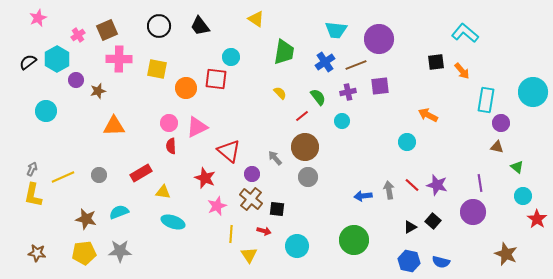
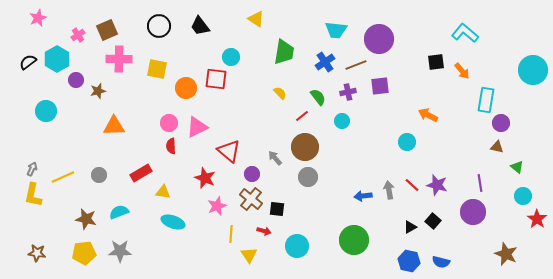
cyan circle at (533, 92): moved 22 px up
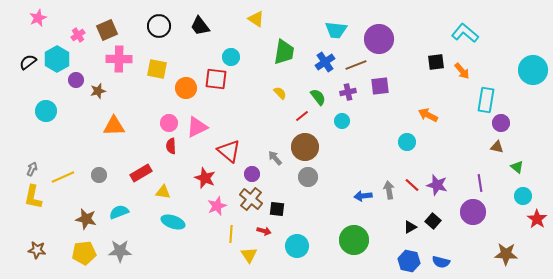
yellow L-shape at (33, 195): moved 2 px down
brown star at (37, 253): moved 3 px up
brown star at (506, 254): rotated 20 degrees counterclockwise
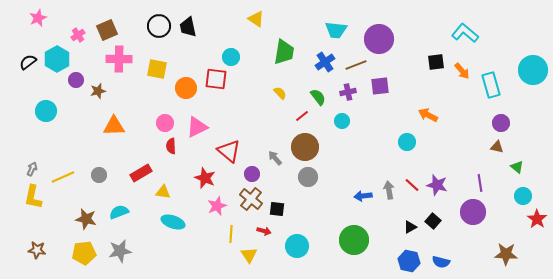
black trapezoid at (200, 26): moved 12 px left, 1 px down; rotated 25 degrees clockwise
cyan rectangle at (486, 100): moved 5 px right, 15 px up; rotated 25 degrees counterclockwise
pink circle at (169, 123): moved 4 px left
gray star at (120, 251): rotated 10 degrees counterclockwise
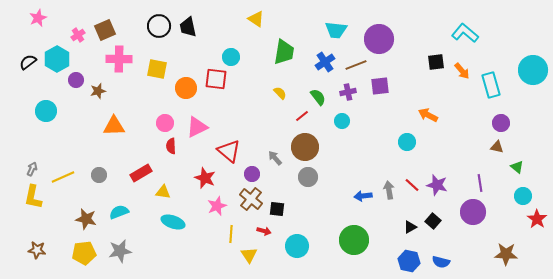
brown square at (107, 30): moved 2 px left
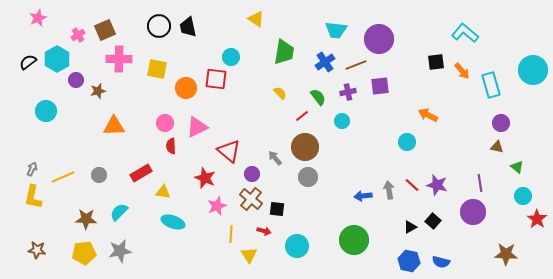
cyan semicircle at (119, 212): rotated 24 degrees counterclockwise
brown star at (86, 219): rotated 10 degrees counterclockwise
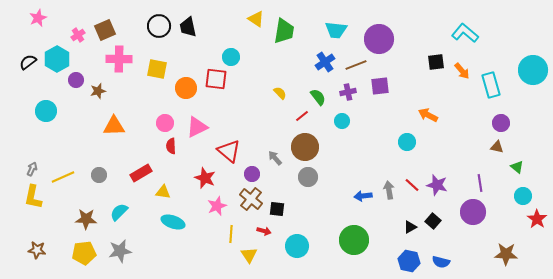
green trapezoid at (284, 52): moved 21 px up
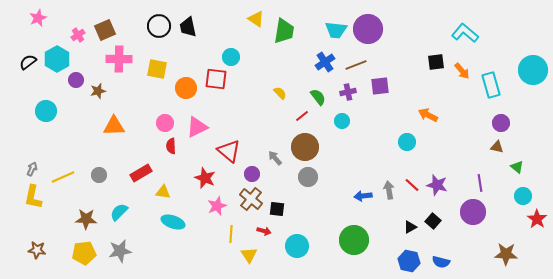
purple circle at (379, 39): moved 11 px left, 10 px up
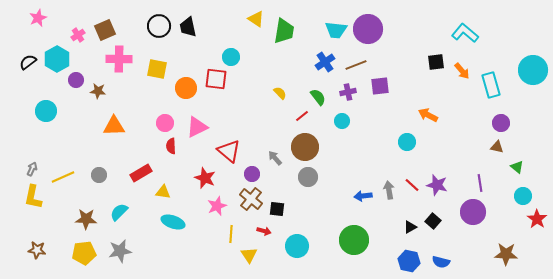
brown star at (98, 91): rotated 21 degrees clockwise
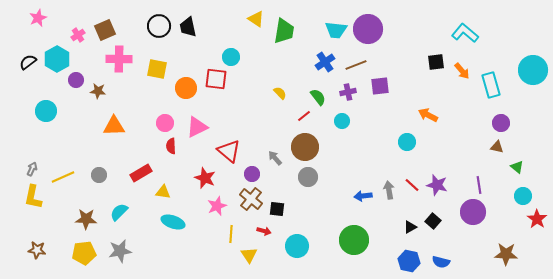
red line at (302, 116): moved 2 px right
purple line at (480, 183): moved 1 px left, 2 px down
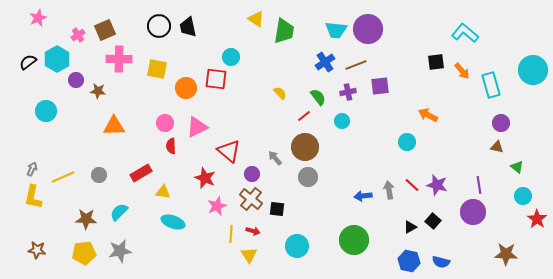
red arrow at (264, 231): moved 11 px left
